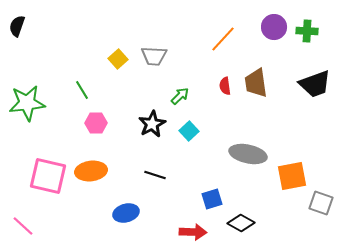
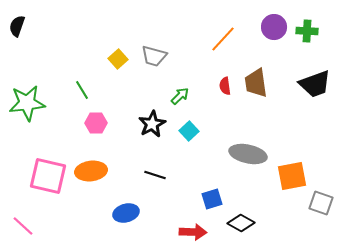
gray trapezoid: rotated 12 degrees clockwise
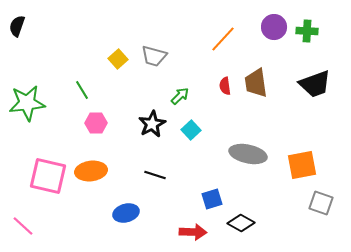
cyan square: moved 2 px right, 1 px up
orange square: moved 10 px right, 11 px up
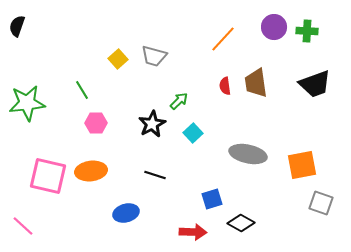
green arrow: moved 1 px left, 5 px down
cyan square: moved 2 px right, 3 px down
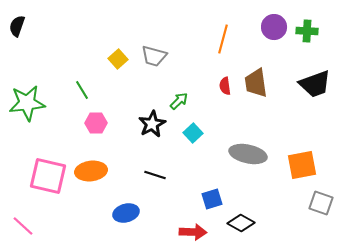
orange line: rotated 28 degrees counterclockwise
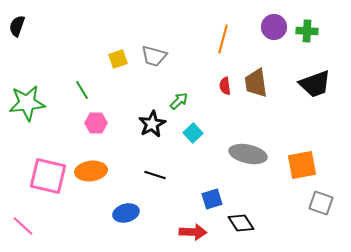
yellow square: rotated 24 degrees clockwise
black diamond: rotated 28 degrees clockwise
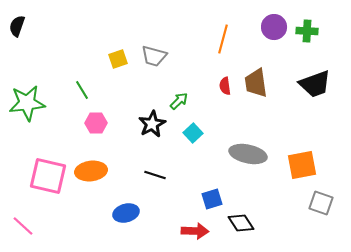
red arrow: moved 2 px right, 1 px up
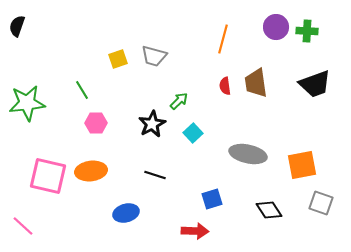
purple circle: moved 2 px right
black diamond: moved 28 px right, 13 px up
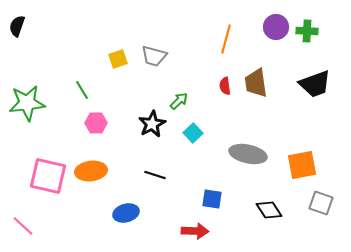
orange line: moved 3 px right
blue square: rotated 25 degrees clockwise
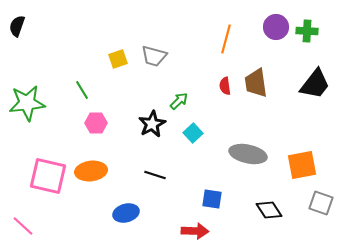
black trapezoid: rotated 32 degrees counterclockwise
